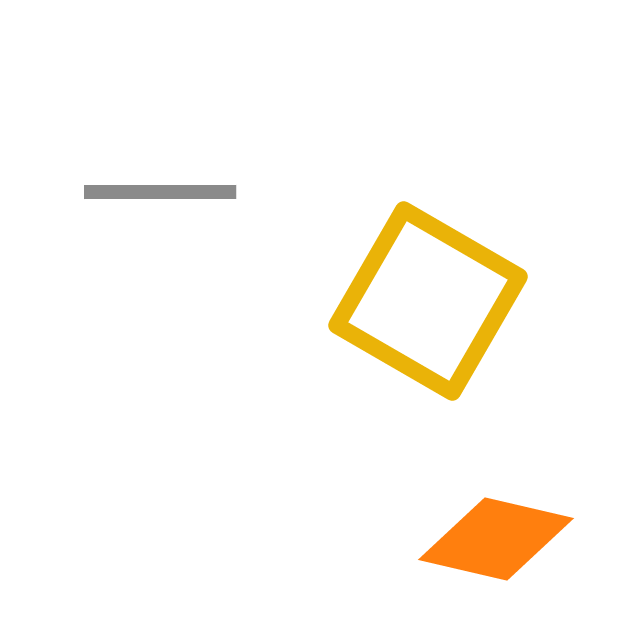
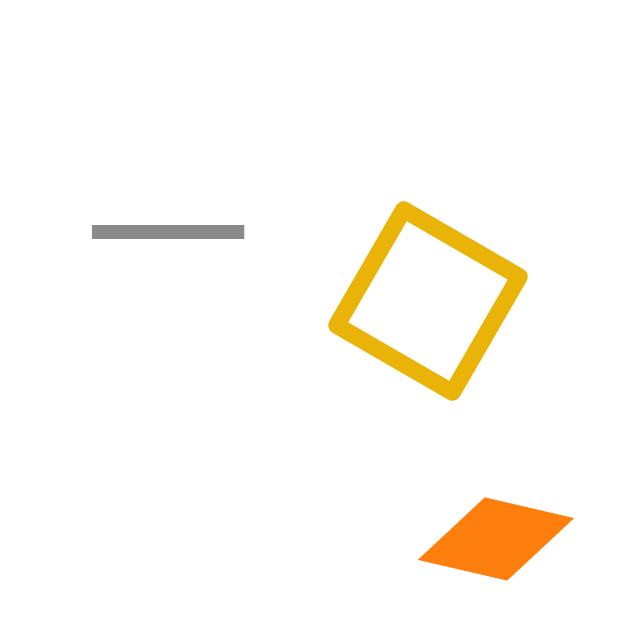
gray line: moved 8 px right, 40 px down
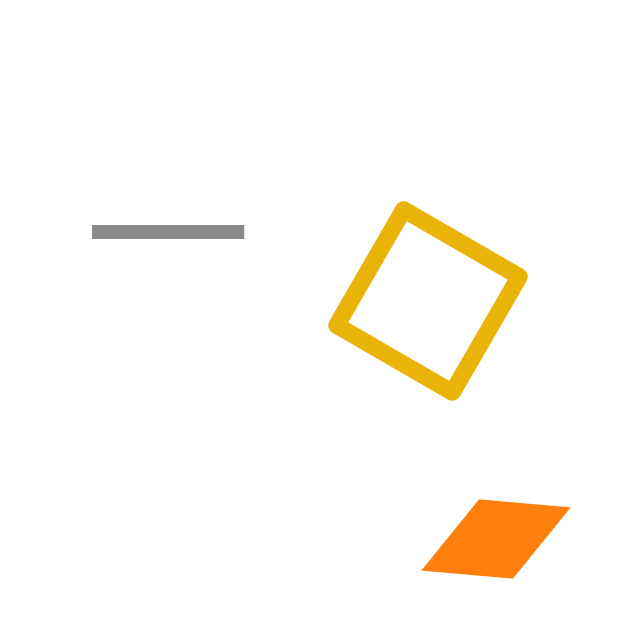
orange diamond: rotated 8 degrees counterclockwise
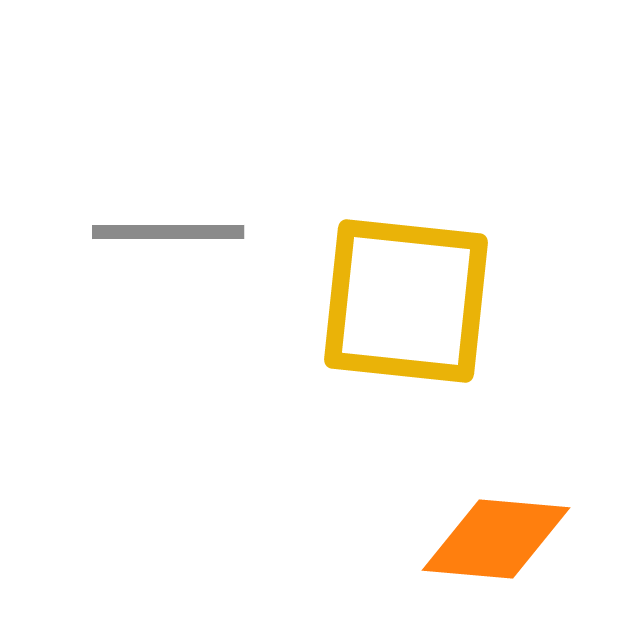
yellow square: moved 22 px left; rotated 24 degrees counterclockwise
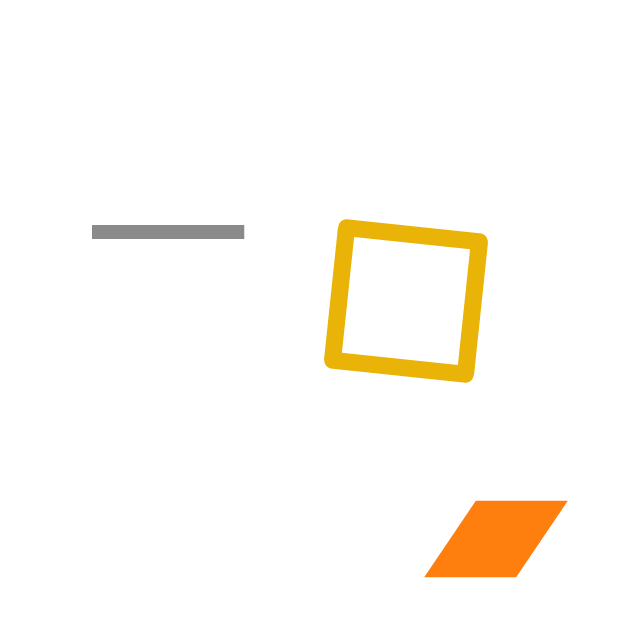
orange diamond: rotated 5 degrees counterclockwise
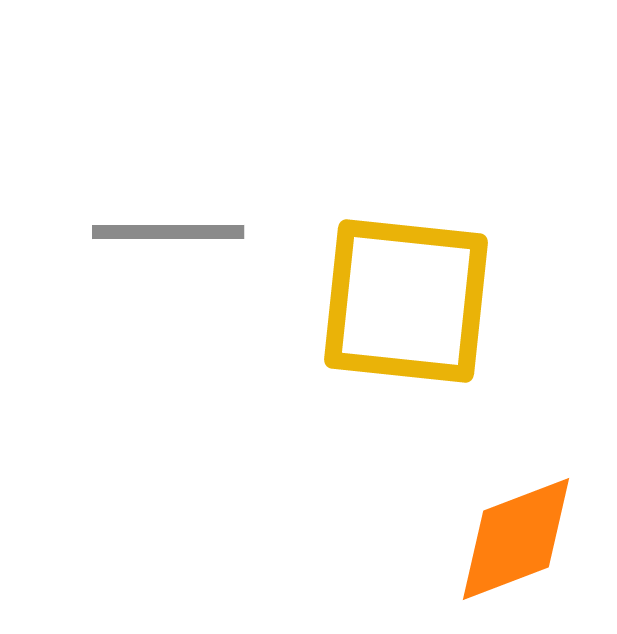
orange diamond: moved 20 px right; rotated 21 degrees counterclockwise
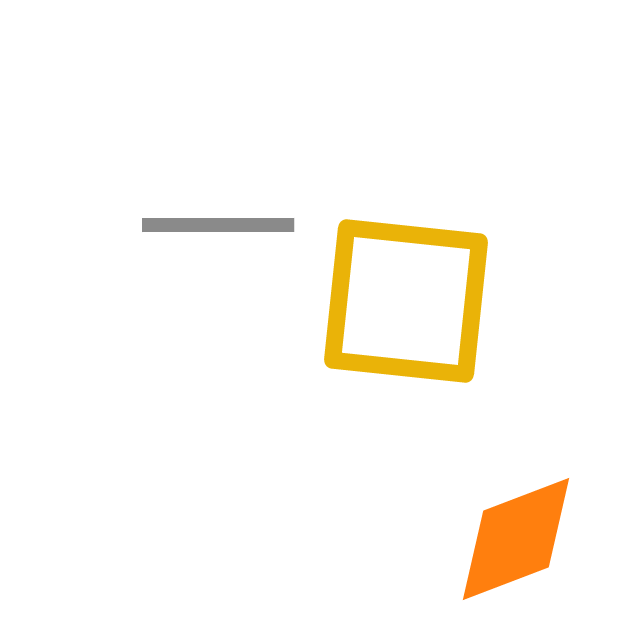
gray line: moved 50 px right, 7 px up
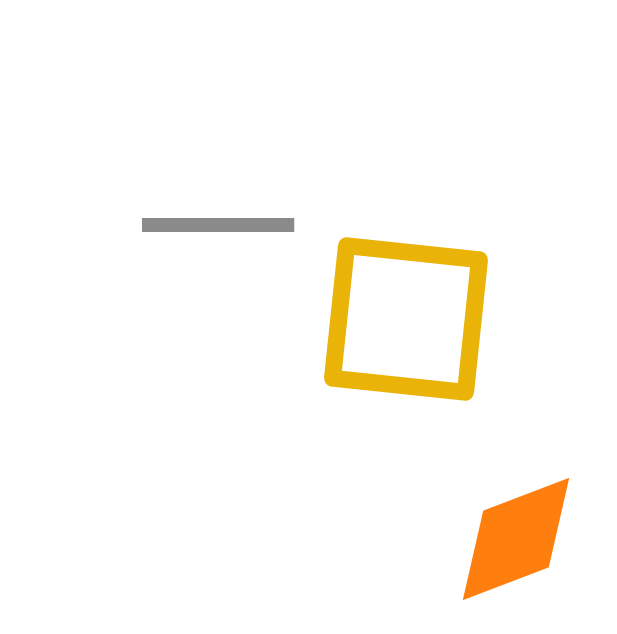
yellow square: moved 18 px down
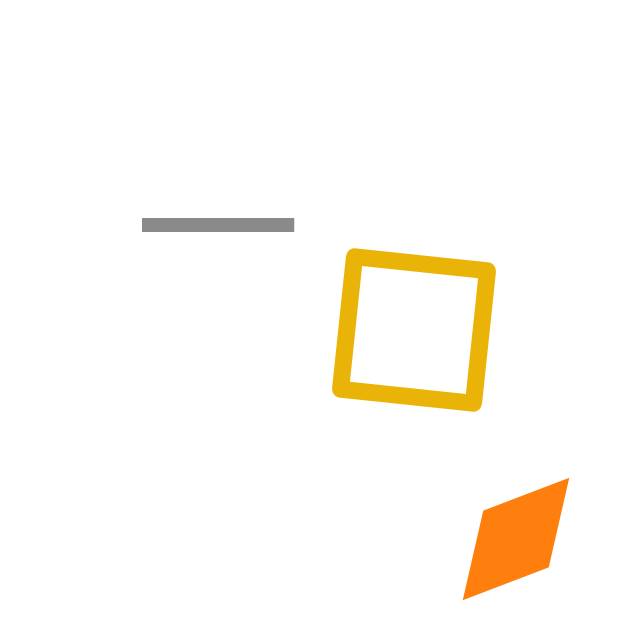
yellow square: moved 8 px right, 11 px down
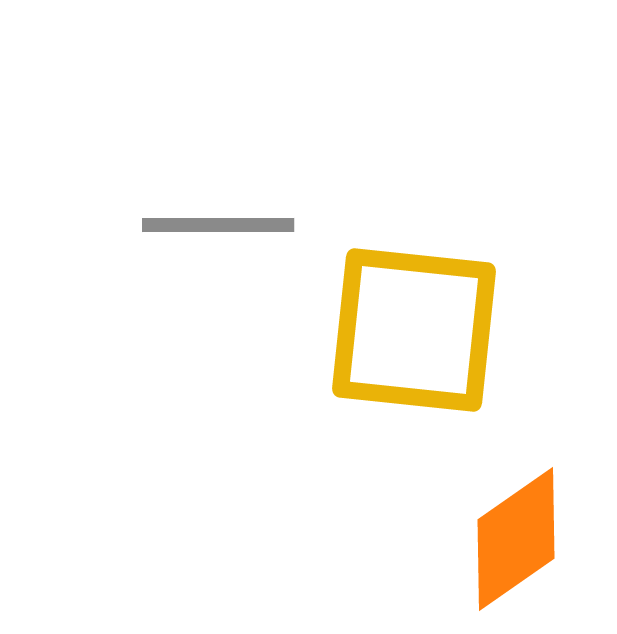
orange diamond: rotated 14 degrees counterclockwise
